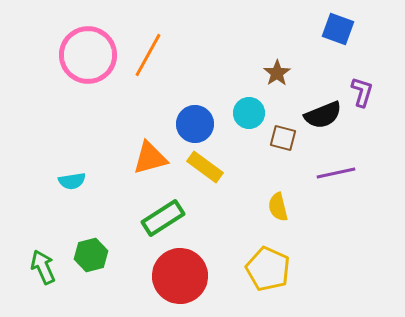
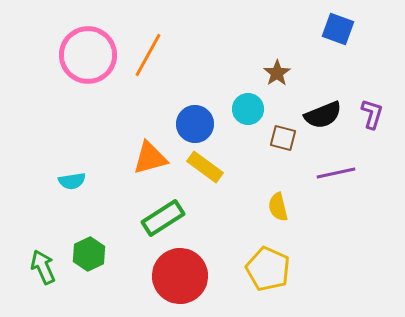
purple L-shape: moved 10 px right, 22 px down
cyan circle: moved 1 px left, 4 px up
green hexagon: moved 2 px left, 1 px up; rotated 12 degrees counterclockwise
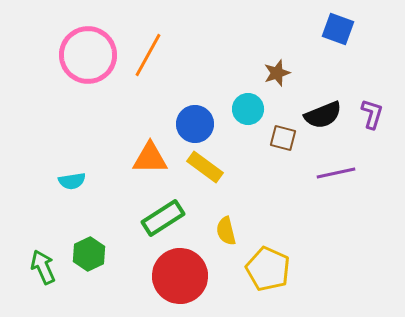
brown star: rotated 16 degrees clockwise
orange triangle: rotated 15 degrees clockwise
yellow semicircle: moved 52 px left, 24 px down
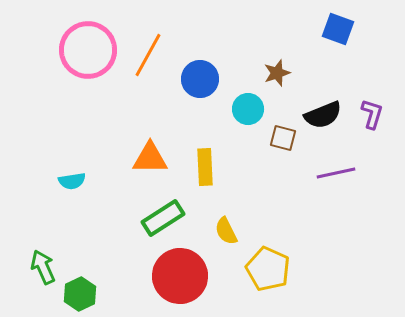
pink circle: moved 5 px up
blue circle: moved 5 px right, 45 px up
yellow rectangle: rotated 51 degrees clockwise
yellow semicircle: rotated 12 degrees counterclockwise
green hexagon: moved 9 px left, 40 px down
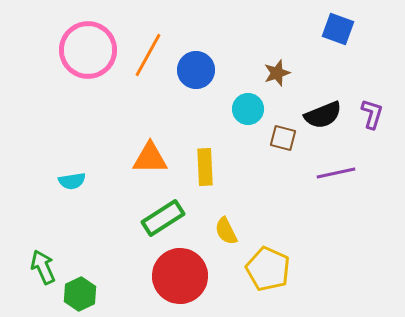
blue circle: moved 4 px left, 9 px up
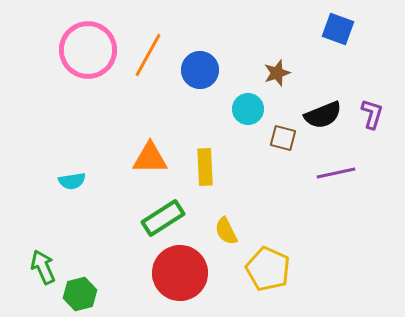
blue circle: moved 4 px right
red circle: moved 3 px up
green hexagon: rotated 12 degrees clockwise
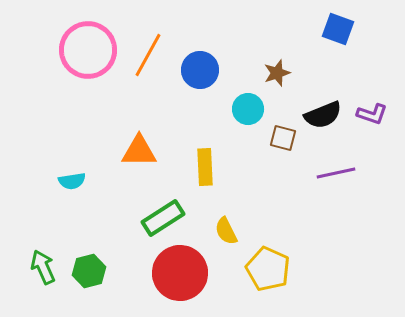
purple L-shape: rotated 92 degrees clockwise
orange triangle: moved 11 px left, 7 px up
green hexagon: moved 9 px right, 23 px up
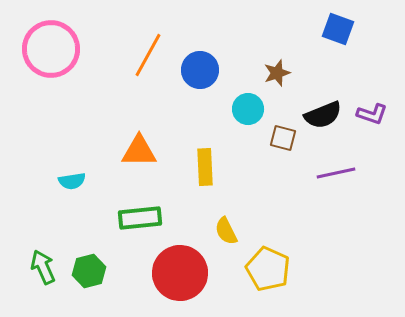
pink circle: moved 37 px left, 1 px up
green rectangle: moved 23 px left; rotated 27 degrees clockwise
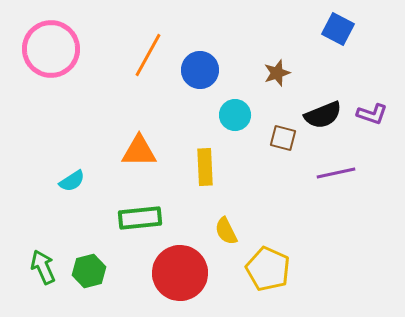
blue square: rotated 8 degrees clockwise
cyan circle: moved 13 px left, 6 px down
cyan semicircle: rotated 24 degrees counterclockwise
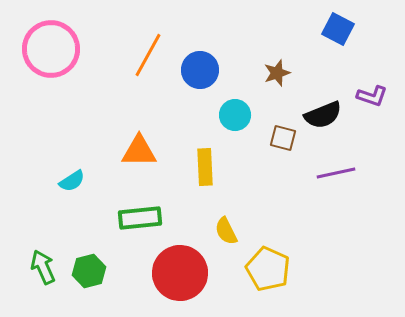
purple L-shape: moved 18 px up
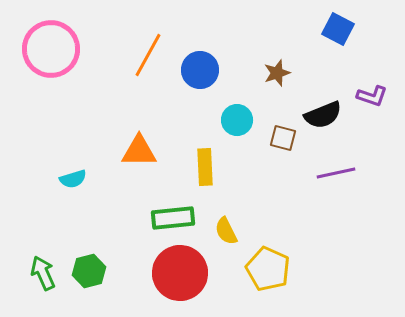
cyan circle: moved 2 px right, 5 px down
cyan semicircle: moved 1 px right, 2 px up; rotated 16 degrees clockwise
green rectangle: moved 33 px right
green arrow: moved 6 px down
